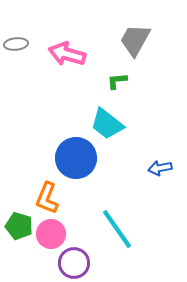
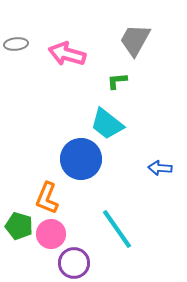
blue circle: moved 5 px right, 1 px down
blue arrow: rotated 15 degrees clockwise
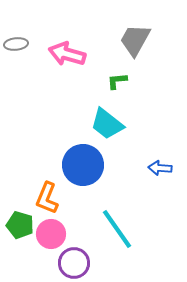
blue circle: moved 2 px right, 6 px down
green pentagon: moved 1 px right, 1 px up
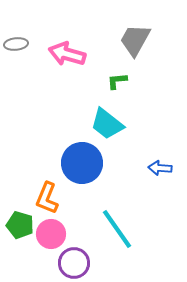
blue circle: moved 1 px left, 2 px up
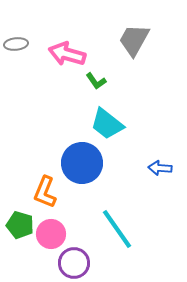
gray trapezoid: moved 1 px left
green L-shape: moved 21 px left; rotated 120 degrees counterclockwise
orange L-shape: moved 2 px left, 6 px up
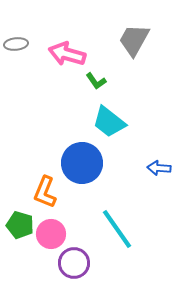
cyan trapezoid: moved 2 px right, 2 px up
blue arrow: moved 1 px left
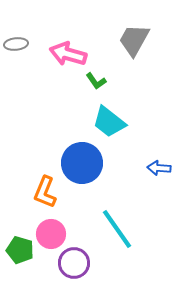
pink arrow: moved 1 px right
green pentagon: moved 25 px down
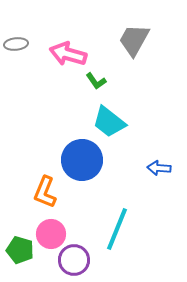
blue circle: moved 3 px up
cyan line: rotated 57 degrees clockwise
purple circle: moved 3 px up
